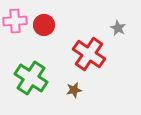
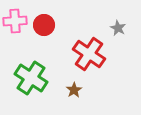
brown star: rotated 21 degrees counterclockwise
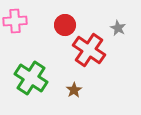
red circle: moved 21 px right
red cross: moved 4 px up
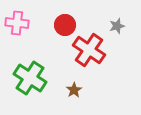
pink cross: moved 2 px right, 2 px down; rotated 10 degrees clockwise
gray star: moved 1 px left, 2 px up; rotated 28 degrees clockwise
green cross: moved 1 px left
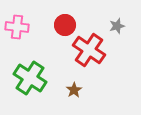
pink cross: moved 4 px down
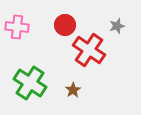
green cross: moved 5 px down
brown star: moved 1 px left
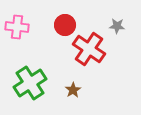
gray star: rotated 21 degrees clockwise
red cross: moved 1 px up
green cross: rotated 24 degrees clockwise
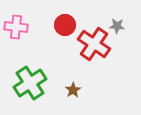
pink cross: moved 1 px left
red cross: moved 5 px right, 5 px up
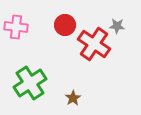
brown star: moved 8 px down
